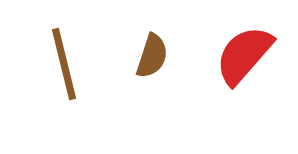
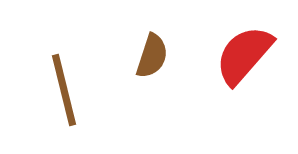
brown line: moved 26 px down
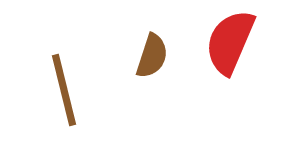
red semicircle: moved 14 px left, 13 px up; rotated 18 degrees counterclockwise
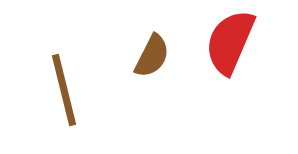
brown semicircle: rotated 9 degrees clockwise
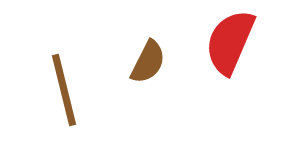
brown semicircle: moved 4 px left, 6 px down
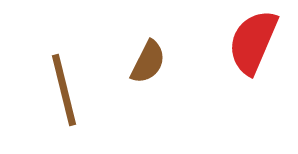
red semicircle: moved 23 px right
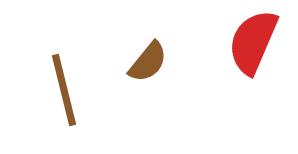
brown semicircle: rotated 12 degrees clockwise
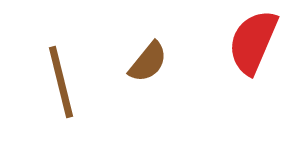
brown line: moved 3 px left, 8 px up
